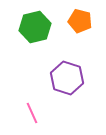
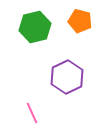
purple hexagon: moved 1 px up; rotated 16 degrees clockwise
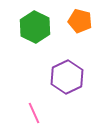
green hexagon: rotated 20 degrees counterclockwise
pink line: moved 2 px right
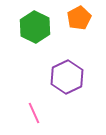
orange pentagon: moved 1 px left, 3 px up; rotated 30 degrees clockwise
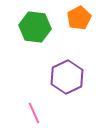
green hexagon: rotated 20 degrees counterclockwise
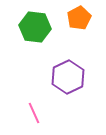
purple hexagon: moved 1 px right
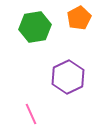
green hexagon: rotated 16 degrees counterclockwise
pink line: moved 3 px left, 1 px down
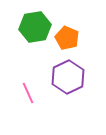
orange pentagon: moved 12 px left, 20 px down; rotated 20 degrees counterclockwise
pink line: moved 3 px left, 21 px up
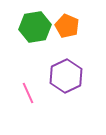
orange pentagon: moved 12 px up
purple hexagon: moved 2 px left, 1 px up
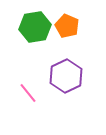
pink line: rotated 15 degrees counterclockwise
